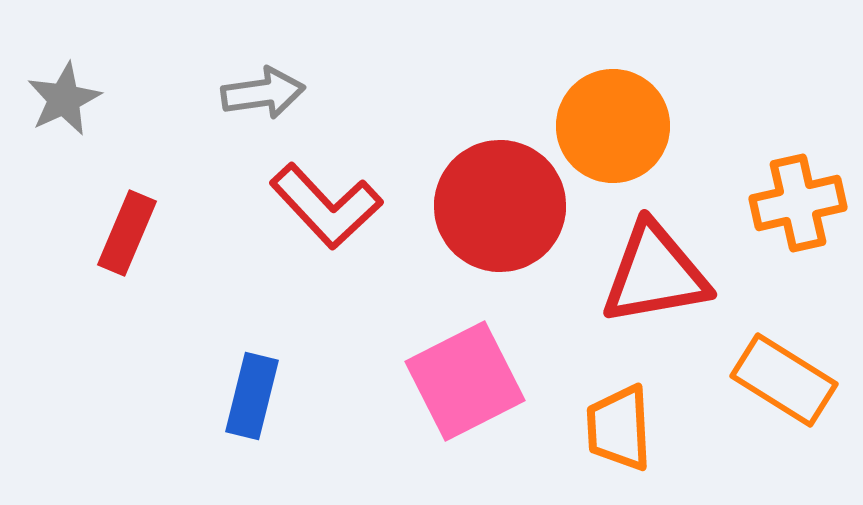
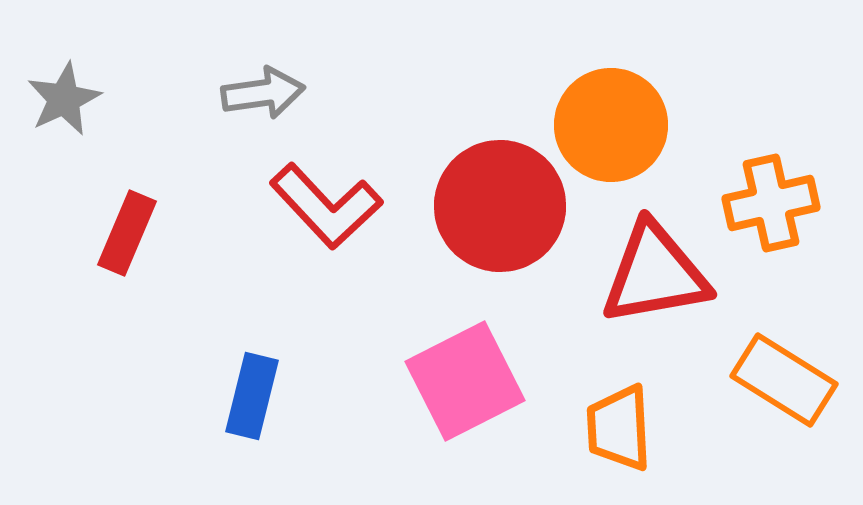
orange circle: moved 2 px left, 1 px up
orange cross: moved 27 px left
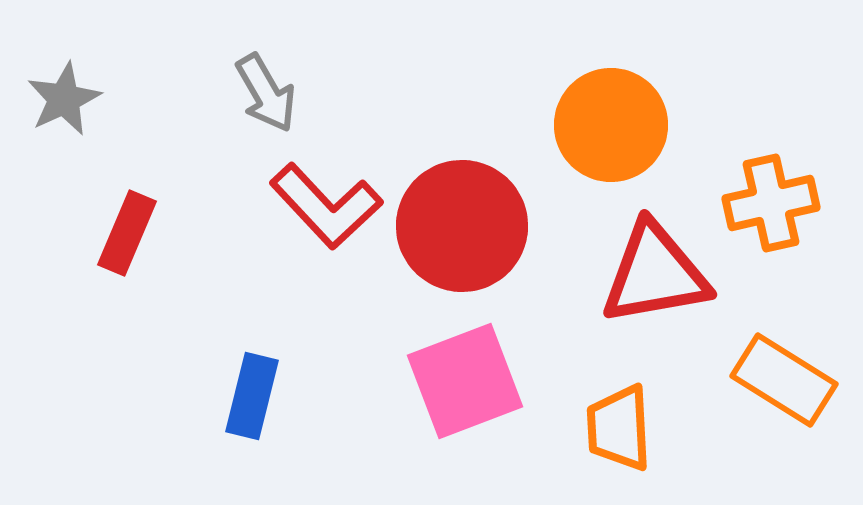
gray arrow: moved 3 px right; rotated 68 degrees clockwise
red circle: moved 38 px left, 20 px down
pink square: rotated 6 degrees clockwise
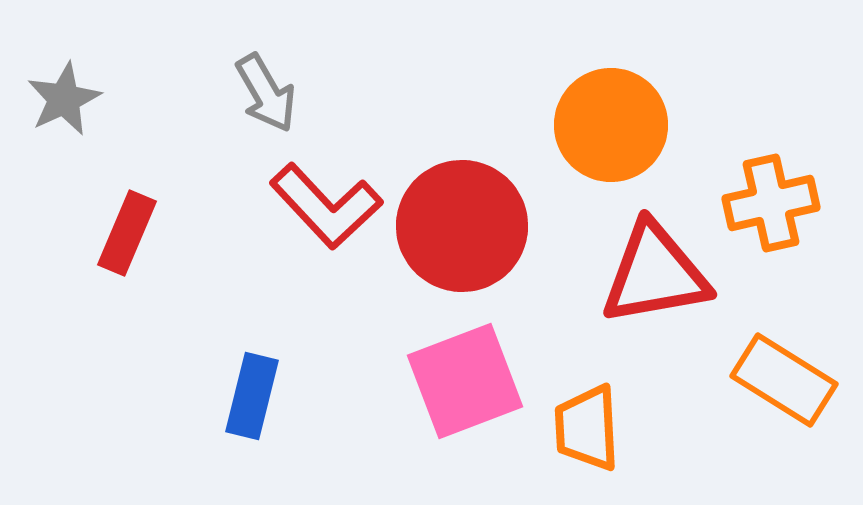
orange trapezoid: moved 32 px left
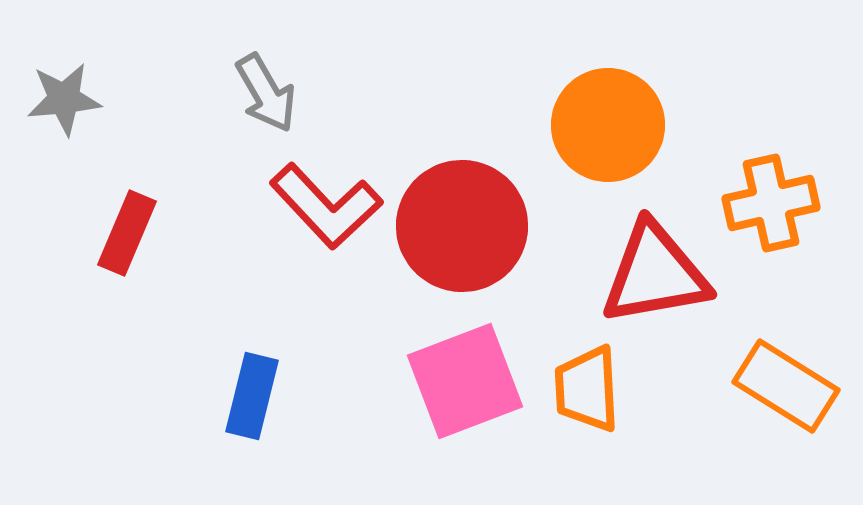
gray star: rotated 20 degrees clockwise
orange circle: moved 3 px left
orange rectangle: moved 2 px right, 6 px down
orange trapezoid: moved 39 px up
